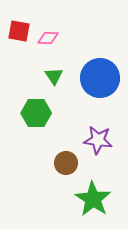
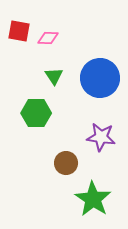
purple star: moved 3 px right, 3 px up
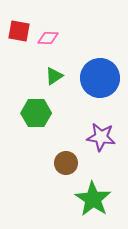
green triangle: rotated 30 degrees clockwise
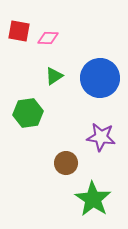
green hexagon: moved 8 px left; rotated 8 degrees counterclockwise
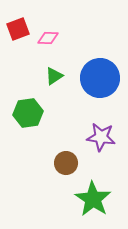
red square: moved 1 px left, 2 px up; rotated 30 degrees counterclockwise
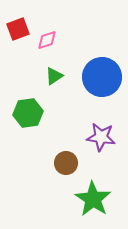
pink diamond: moved 1 px left, 2 px down; rotated 20 degrees counterclockwise
blue circle: moved 2 px right, 1 px up
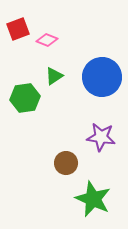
pink diamond: rotated 40 degrees clockwise
green hexagon: moved 3 px left, 15 px up
green star: rotated 9 degrees counterclockwise
